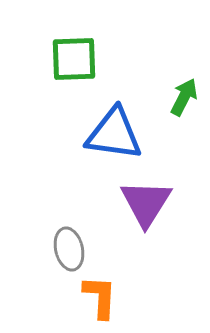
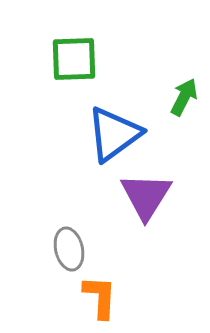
blue triangle: rotated 44 degrees counterclockwise
purple triangle: moved 7 px up
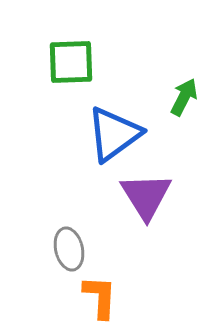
green square: moved 3 px left, 3 px down
purple triangle: rotated 4 degrees counterclockwise
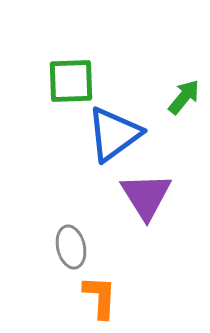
green square: moved 19 px down
green arrow: rotated 12 degrees clockwise
gray ellipse: moved 2 px right, 2 px up
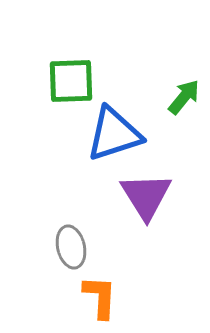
blue triangle: rotated 18 degrees clockwise
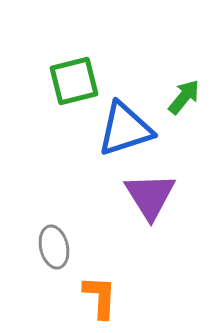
green square: moved 3 px right; rotated 12 degrees counterclockwise
blue triangle: moved 11 px right, 5 px up
purple triangle: moved 4 px right
gray ellipse: moved 17 px left
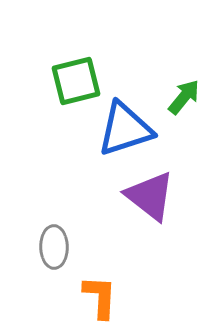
green square: moved 2 px right
purple triangle: rotated 20 degrees counterclockwise
gray ellipse: rotated 12 degrees clockwise
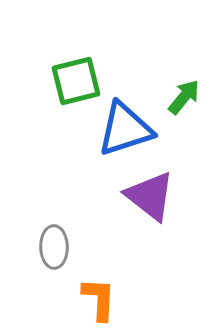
orange L-shape: moved 1 px left, 2 px down
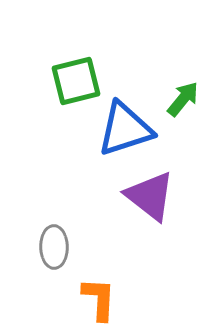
green arrow: moved 1 px left, 2 px down
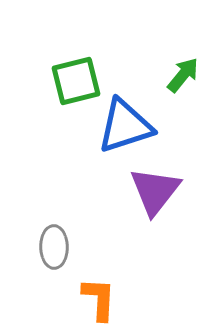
green arrow: moved 24 px up
blue triangle: moved 3 px up
purple triangle: moved 5 px right, 5 px up; rotated 30 degrees clockwise
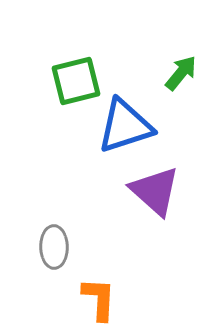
green arrow: moved 2 px left, 2 px up
purple triangle: rotated 26 degrees counterclockwise
